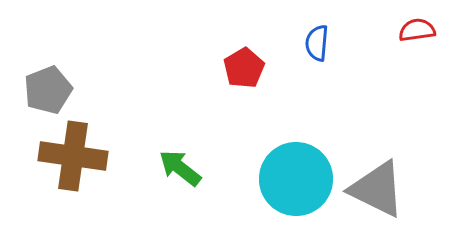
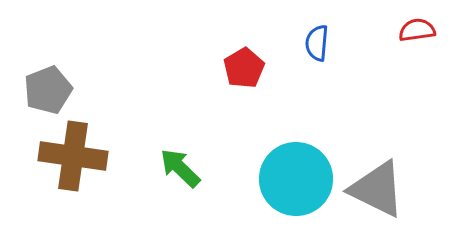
green arrow: rotated 6 degrees clockwise
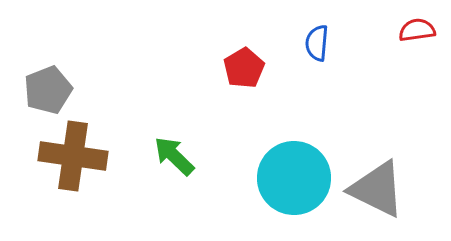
green arrow: moved 6 px left, 12 px up
cyan circle: moved 2 px left, 1 px up
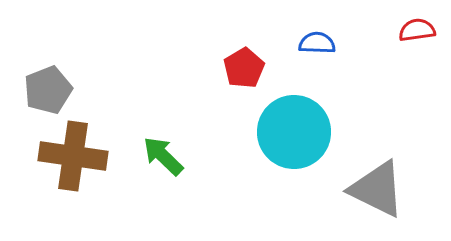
blue semicircle: rotated 87 degrees clockwise
green arrow: moved 11 px left
cyan circle: moved 46 px up
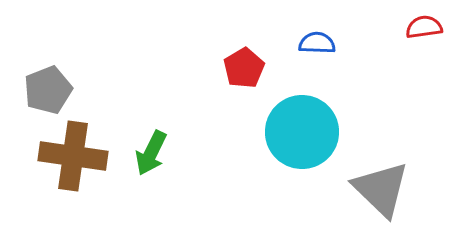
red semicircle: moved 7 px right, 3 px up
cyan circle: moved 8 px right
green arrow: moved 12 px left, 3 px up; rotated 108 degrees counterclockwise
gray triangle: moved 4 px right; rotated 18 degrees clockwise
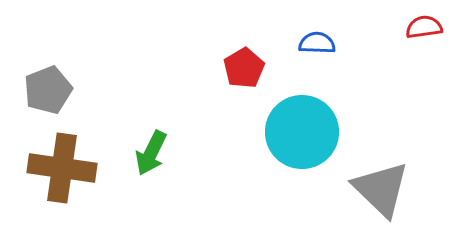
brown cross: moved 11 px left, 12 px down
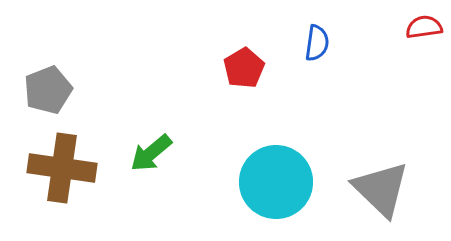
blue semicircle: rotated 96 degrees clockwise
cyan circle: moved 26 px left, 50 px down
green arrow: rotated 24 degrees clockwise
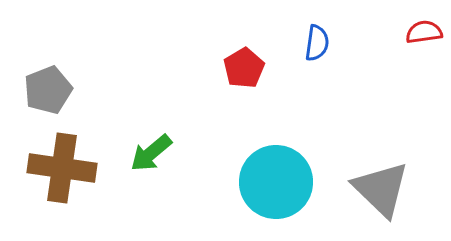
red semicircle: moved 5 px down
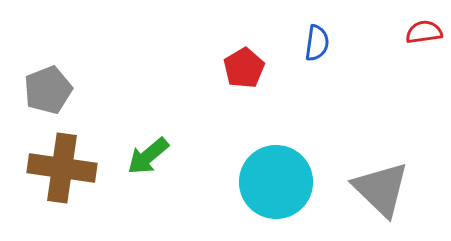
green arrow: moved 3 px left, 3 px down
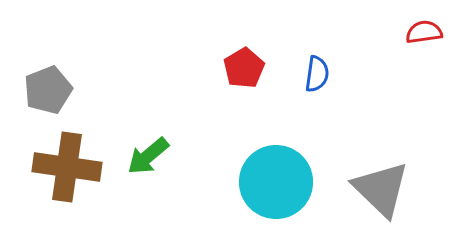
blue semicircle: moved 31 px down
brown cross: moved 5 px right, 1 px up
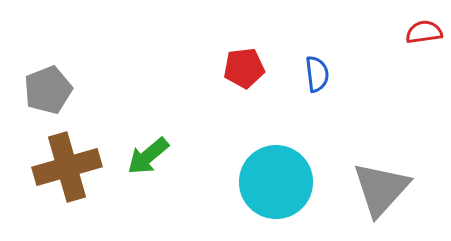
red pentagon: rotated 24 degrees clockwise
blue semicircle: rotated 15 degrees counterclockwise
brown cross: rotated 24 degrees counterclockwise
gray triangle: rotated 28 degrees clockwise
